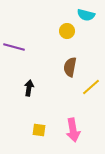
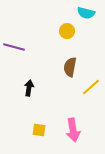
cyan semicircle: moved 2 px up
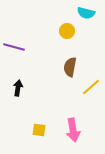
black arrow: moved 11 px left
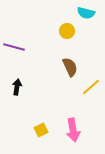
brown semicircle: rotated 144 degrees clockwise
black arrow: moved 1 px left, 1 px up
yellow square: moved 2 px right; rotated 32 degrees counterclockwise
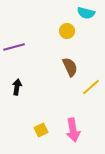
purple line: rotated 30 degrees counterclockwise
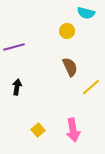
yellow square: moved 3 px left; rotated 16 degrees counterclockwise
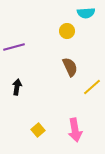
cyan semicircle: rotated 18 degrees counterclockwise
yellow line: moved 1 px right
pink arrow: moved 2 px right
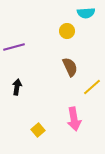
pink arrow: moved 1 px left, 11 px up
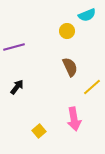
cyan semicircle: moved 1 px right, 2 px down; rotated 18 degrees counterclockwise
black arrow: rotated 28 degrees clockwise
yellow square: moved 1 px right, 1 px down
